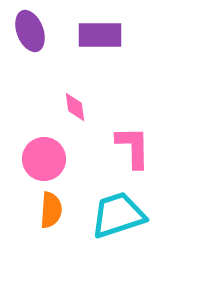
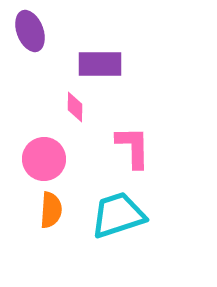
purple rectangle: moved 29 px down
pink diamond: rotated 8 degrees clockwise
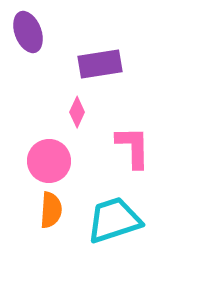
purple ellipse: moved 2 px left, 1 px down
purple rectangle: rotated 9 degrees counterclockwise
pink diamond: moved 2 px right, 5 px down; rotated 24 degrees clockwise
pink circle: moved 5 px right, 2 px down
cyan trapezoid: moved 4 px left, 5 px down
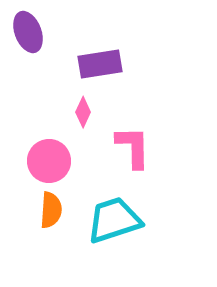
pink diamond: moved 6 px right
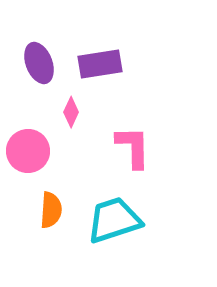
purple ellipse: moved 11 px right, 31 px down
pink diamond: moved 12 px left
pink circle: moved 21 px left, 10 px up
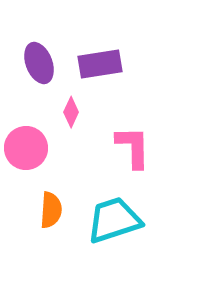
pink circle: moved 2 px left, 3 px up
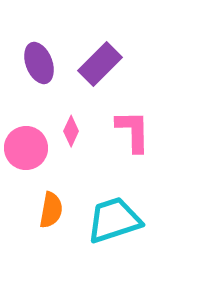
purple rectangle: rotated 36 degrees counterclockwise
pink diamond: moved 19 px down
pink L-shape: moved 16 px up
orange semicircle: rotated 6 degrees clockwise
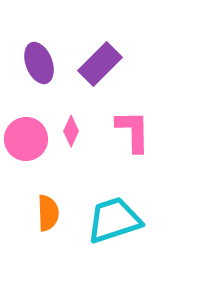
pink circle: moved 9 px up
orange semicircle: moved 3 px left, 3 px down; rotated 12 degrees counterclockwise
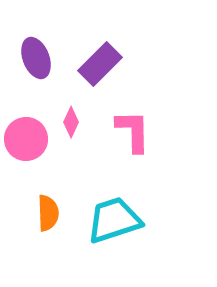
purple ellipse: moved 3 px left, 5 px up
pink diamond: moved 9 px up
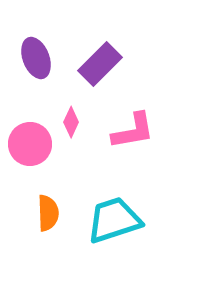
pink L-shape: rotated 81 degrees clockwise
pink circle: moved 4 px right, 5 px down
